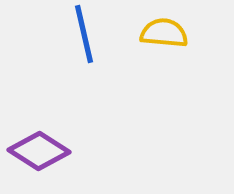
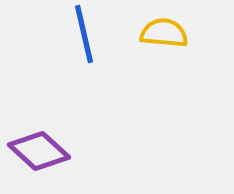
purple diamond: rotated 10 degrees clockwise
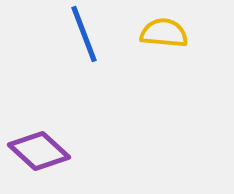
blue line: rotated 8 degrees counterclockwise
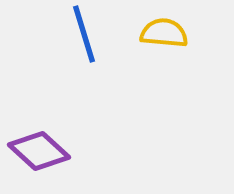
blue line: rotated 4 degrees clockwise
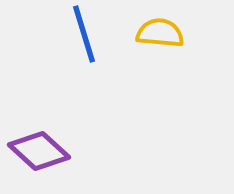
yellow semicircle: moved 4 px left
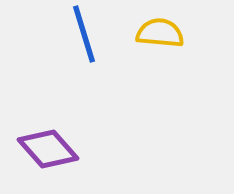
purple diamond: moved 9 px right, 2 px up; rotated 6 degrees clockwise
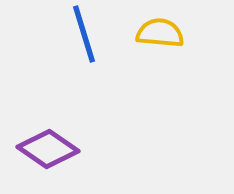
purple diamond: rotated 14 degrees counterclockwise
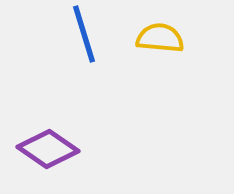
yellow semicircle: moved 5 px down
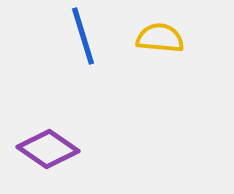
blue line: moved 1 px left, 2 px down
